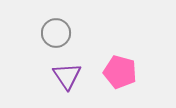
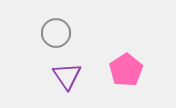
pink pentagon: moved 6 px right, 2 px up; rotated 24 degrees clockwise
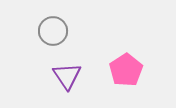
gray circle: moved 3 px left, 2 px up
